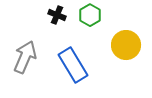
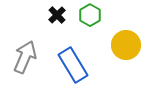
black cross: rotated 24 degrees clockwise
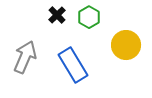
green hexagon: moved 1 px left, 2 px down
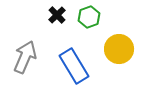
green hexagon: rotated 10 degrees clockwise
yellow circle: moved 7 px left, 4 px down
blue rectangle: moved 1 px right, 1 px down
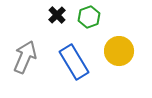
yellow circle: moved 2 px down
blue rectangle: moved 4 px up
